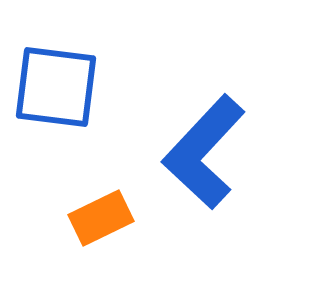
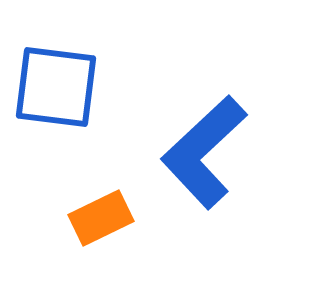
blue L-shape: rotated 4 degrees clockwise
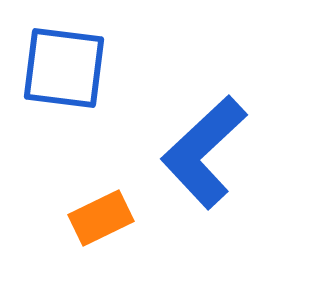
blue square: moved 8 px right, 19 px up
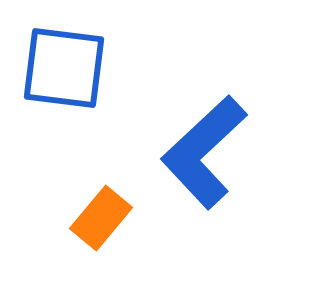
orange rectangle: rotated 24 degrees counterclockwise
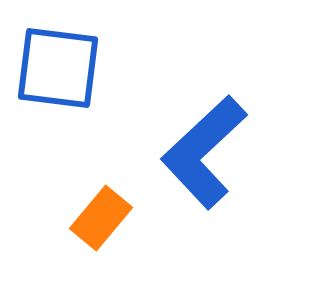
blue square: moved 6 px left
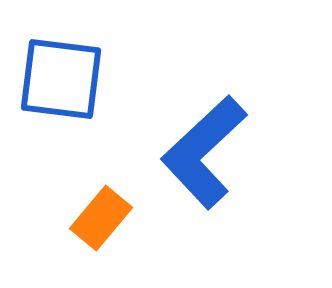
blue square: moved 3 px right, 11 px down
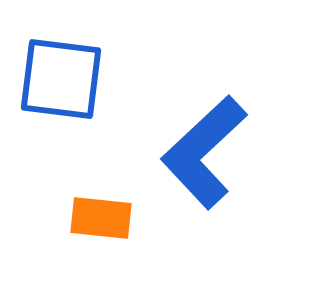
orange rectangle: rotated 56 degrees clockwise
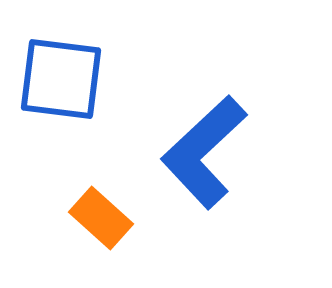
orange rectangle: rotated 36 degrees clockwise
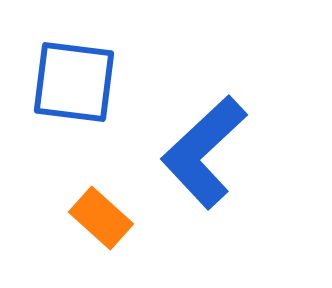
blue square: moved 13 px right, 3 px down
